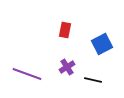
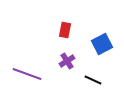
purple cross: moved 6 px up
black line: rotated 12 degrees clockwise
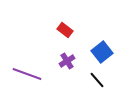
red rectangle: rotated 63 degrees counterclockwise
blue square: moved 8 px down; rotated 10 degrees counterclockwise
black line: moved 4 px right; rotated 24 degrees clockwise
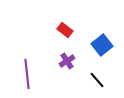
blue square: moved 7 px up
purple line: rotated 64 degrees clockwise
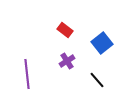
blue square: moved 2 px up
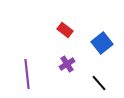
purple cross: moved 3 px down
black line: moved 2 px right, 3 px down
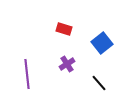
red rectangle: moved 1 px left, 1 px up; rotated 21 degrees counterclockwise
